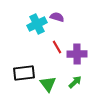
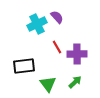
purple semicircle: rotated 32 degrees clockwise
black rectangle: moved 7 px up
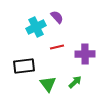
cyan cross: moved 1 px left, 3 px down
red line: rotated 72 degrees counterclockwise
purple cross: moved 8 px right
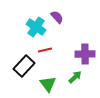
cyan cross: rotated 30 degrees counterclockwise
red line: moved 12 px left, 3 px down
black rectangle: rotated 40 degrees counterclockwise
green arrow: moved 5 px up
